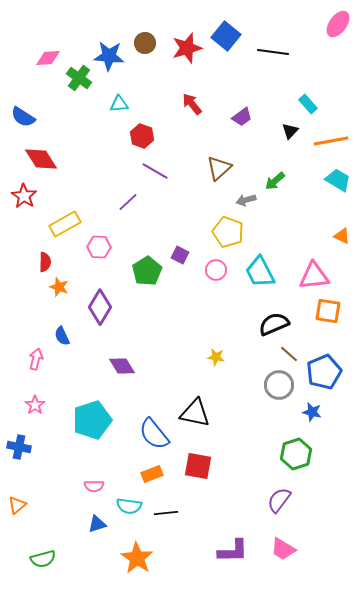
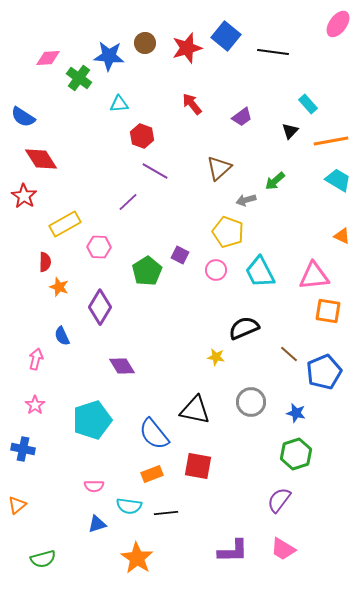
black semicircle at (274, 324): moved 30 px left, 4 px down
gray circle at (279, 385): moved 28 px left, 17 px down
blue star at (312, 412): moved 16 px left, 1 px down
black triangle at (195, 413): moved 3 px up
blue cross at (19, 447): moved 4 px right, 2 px down
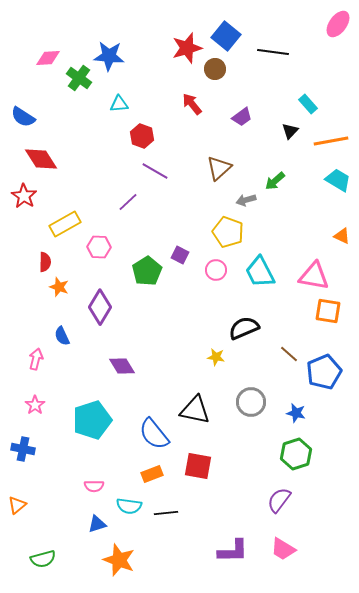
brown circle at (145, 43): moved 70 px right, 26 px down
pink triangle at (314, 276): rotated 16 degrees clockwise
orange star at (137, 558): moved 18 px left, 2 px down; rotated 12 degrees counterclockwise
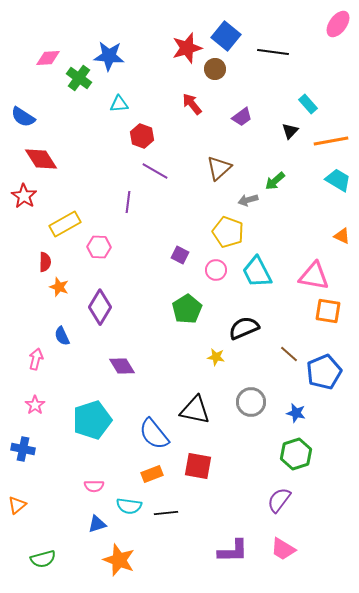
gray arrow at (246, 200): moved 2 px right
purple line at (128, 202): rotated 40 degrees counterclockwise
green pentagon at (147, 271): moved 40 px right, 38 px down
cyan trapezoid at (260, 272): moved 3 px left
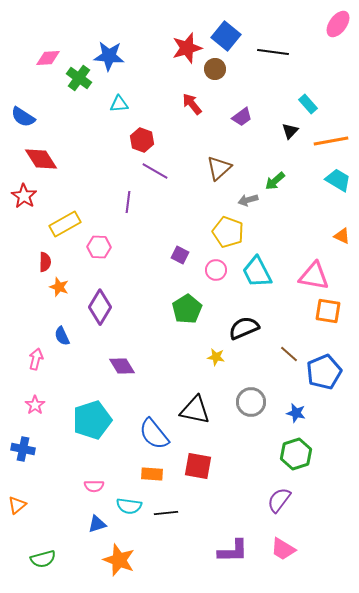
red hexagon at (142, 136): moved 4 px down
orange rectangle at (152, 474): rotated 25 degrees clockwise
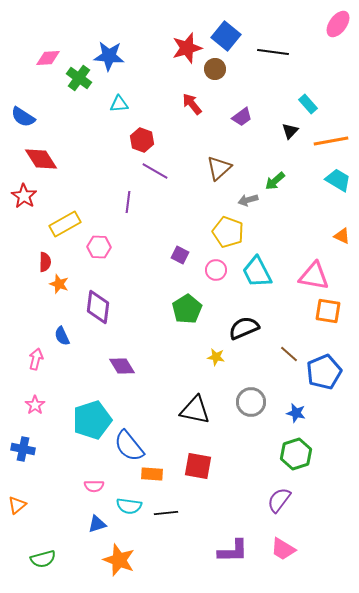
orange star at (59, 287): moved 3 px up
purple diamond at (100, 307): moved 2 px left; rotated 24 degrees counterclockwise
blue semicircle at (154, 434): moved 25 px left, 12 px down
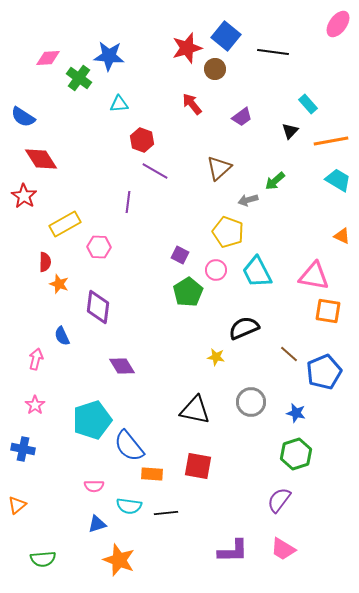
green pentagon at (187, 309): moved 1 px right, 17 px up
green semicircle at (43, 559): rotated 10 degrees clockwise
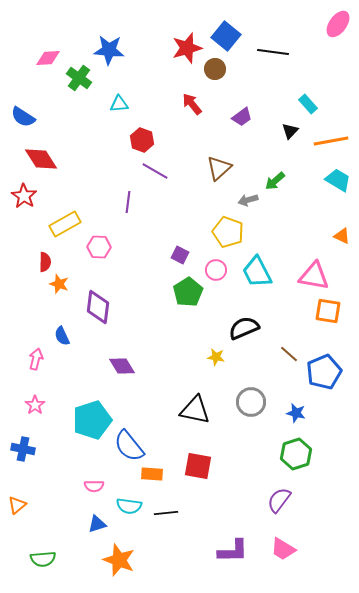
blue star at (109, 56): moved 6 px up
